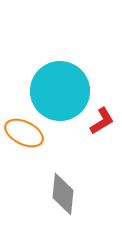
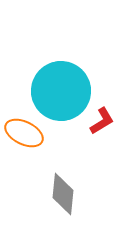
cyan circle: moved 1 px right
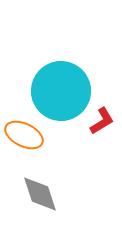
orange ellipse: moved 2 px down
gray diamond: moved 23 px left; rotated 24 degrees counterclockwise
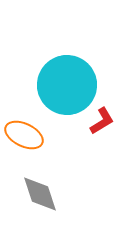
cyan circle: moved 6 px right, 6 px up
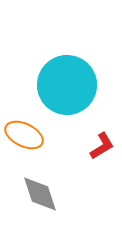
red L-shape: moved 25 px down
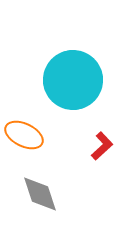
cyan circle: moved 6 px right, 5 px up
red L-shape: rotated 12 degrees counterclockwise
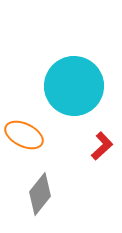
cyan circle: moved 1 px right, 6 px down
gray diamond: rotated 57 degrees clockwise
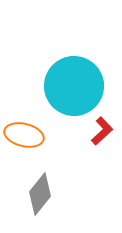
orange ellipse: rotated 12 degrees counterclockwise
red L-shape: moved 15 px up
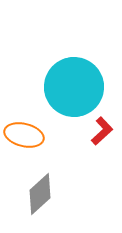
cyan circle: moved 1 px down
gray diamond: rotated 9 degrees clockwise
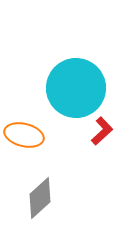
cyan circle: moved 2 px right, 1 px down
gray diamond: moved 4 px down
